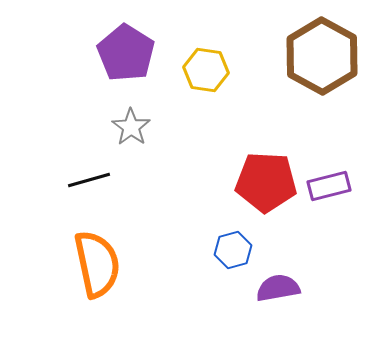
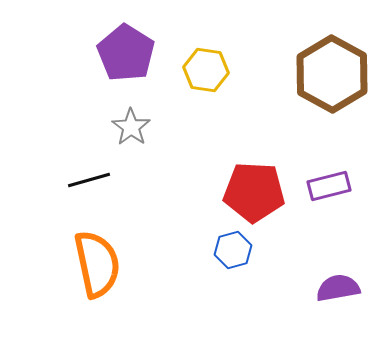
brown hexagon: moved 10 px right, 18 px down
red pentagon: moved 12 px left, 10 px down
purple semicircle: moved 60 px right
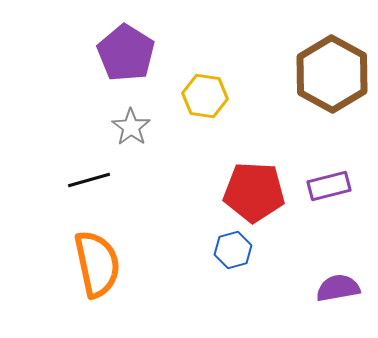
yellow hexagon: moved 1 px left, 26 px down
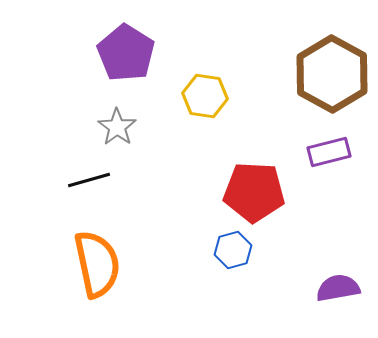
gray star: moved 14 px left
purple rectangle: moved 34 px up
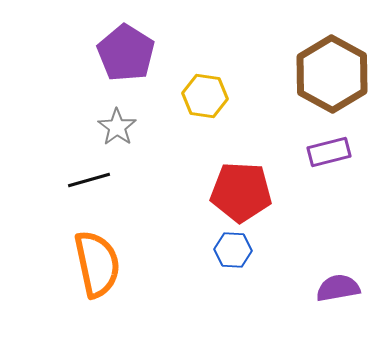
red pentagon: moved 13 px left
blue hexagon: rotated 18 degrees clockwise
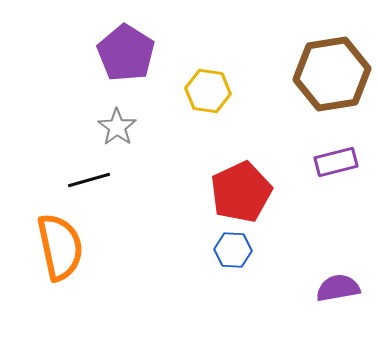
brown hexagon: rotated 22 degrees clockwise
yellow hexagon: moved 3 px right, 5 px up
purple rectangle: moved 7 px right, 10 px down
red pentagon: rotated 28 degrees counterclockwise
orange semicircle: moved 37 px left, 17 px up
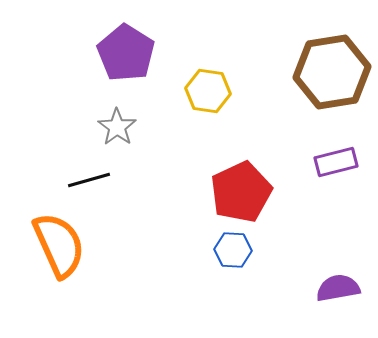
brown hexagon: moved 2 px up
orange semicircle: moved 1 px left, 2 px up; rotated 12 degrees counterclockwise
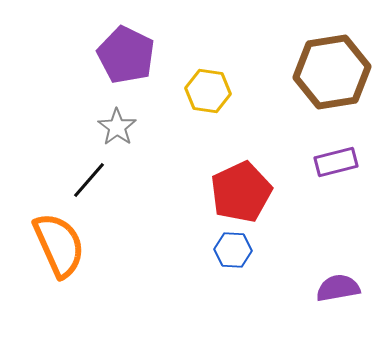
purple pentagon: moved 2 px down; rotated 6 degrees counterclockwise
black line: rotated 33 degrees counterclockwise
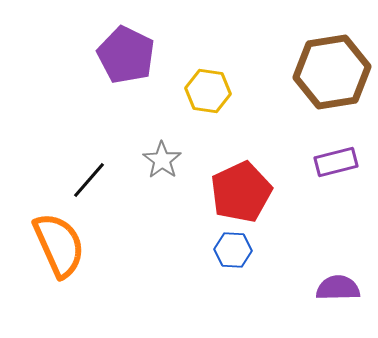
gray star: moved 45 px right, 33 px down
purple semicircle: rotated 9 degrees clockwise
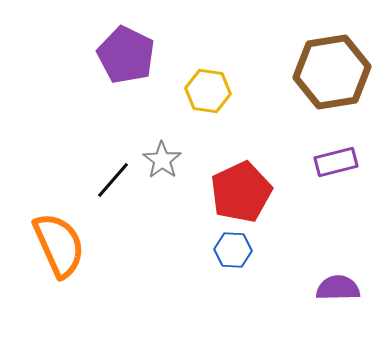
black line: moved 24 px right
